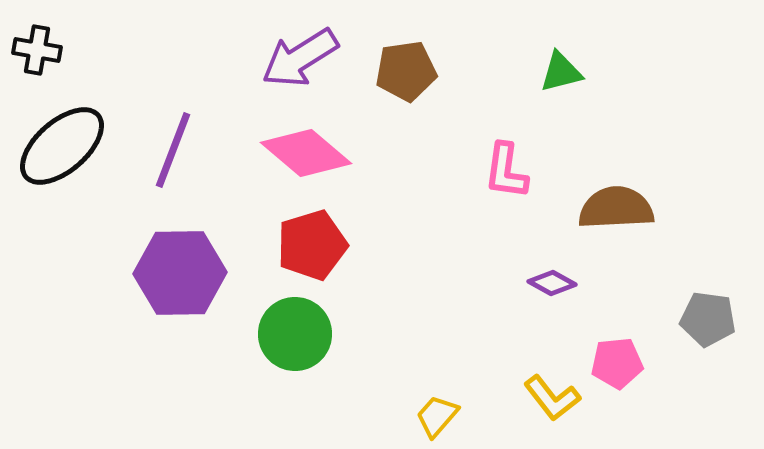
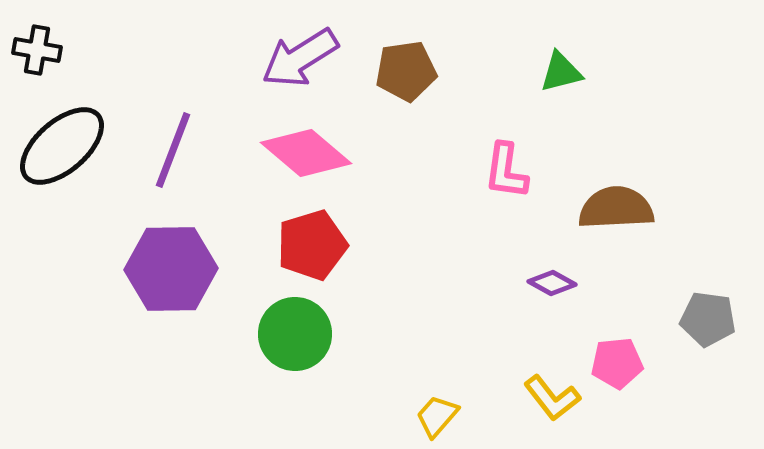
purple hexagon: moved 9 px left, 4 px up
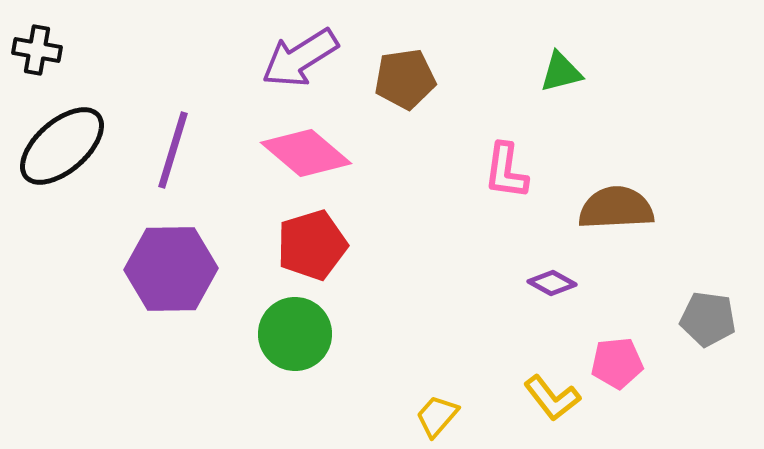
brown pentagon: moved 1 px left, 8 px down
purple line: rotated 4 degrees counterclockwise
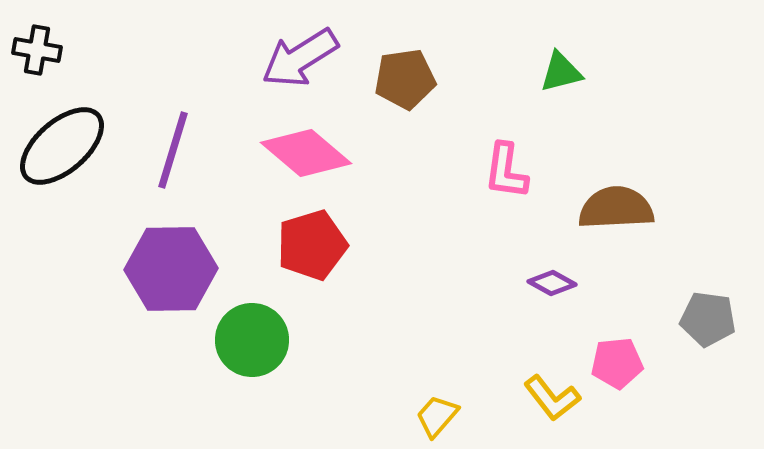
green circle: moved 43 px left, 6 px down
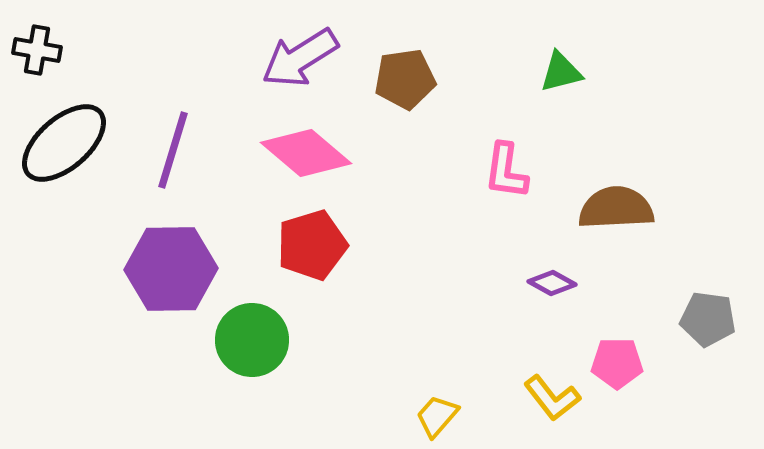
black ellipse: moved 2 px right, 3 px up
pink pentagon: rotated 6 degrees clockwise
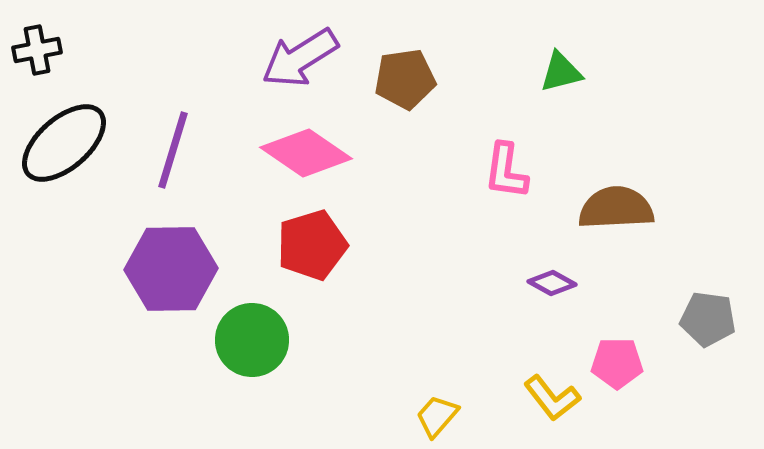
black cross: rotated 21 degrees counterclockwise
pink diamond: rotated 6 degrees counterclockwise
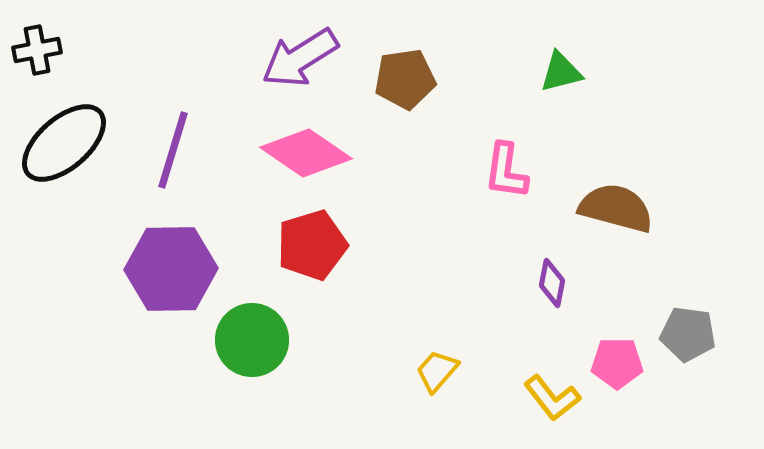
brown semicircle: rotated 18 degrees clockwise
purple diamond: rotated 72 degrees clockwise
gray pentagon: moved 20 px left, 15 px down
yellow trapezoid: moved 45 px up
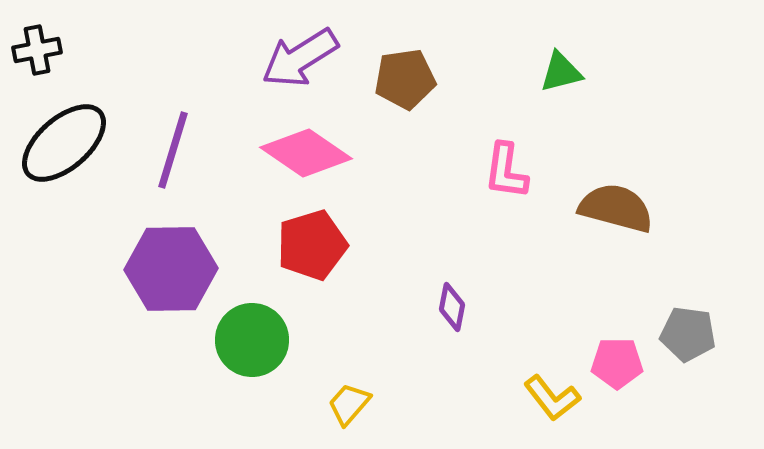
purple diamond: moved 100 px left, 24 px down
yellow trapezoid: moved 88 px left, 33 px down
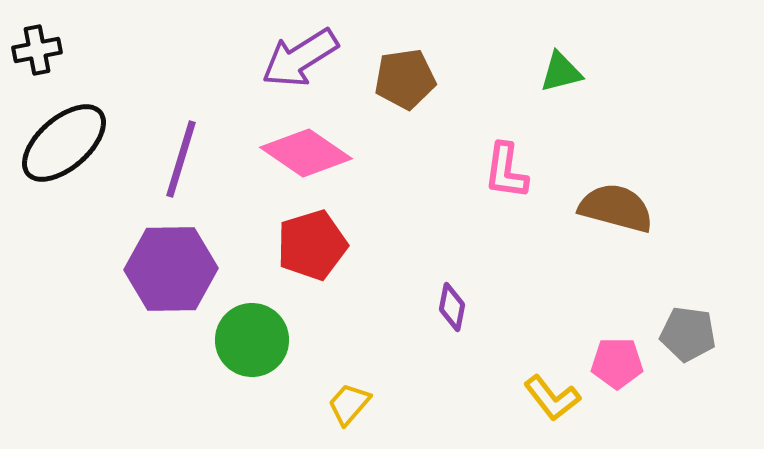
purple line: moved 8 px right, 9 px down
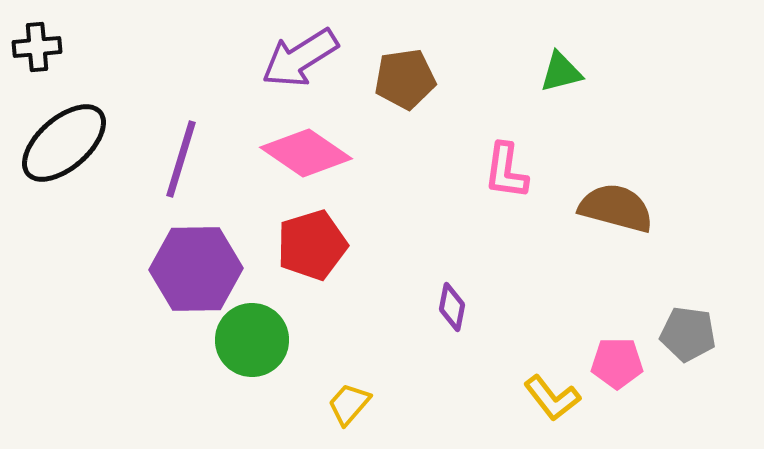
black cross: moved 3 px up; rotated 6 degrees clockwise
purple hexagon: moved 25 px right
